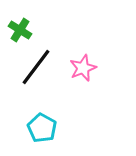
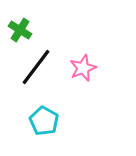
cyan pentagon: moved 2 px right, 7 px up
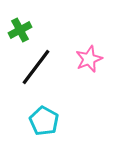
green cross: rotated 30 degrees clockwise
pink star: moved 6 px right, 9 px up
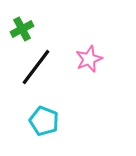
green cross: moved 2 px right, 1 px up
cyan pentagon: rotated 8 degrees counterclockwise
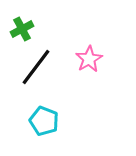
pink star: rotated 8 degrees counterclockwise
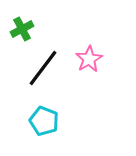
black line: moved 7 px right, 1 px down
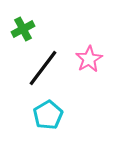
green cross: moved 1 px right
cyan pentagon: moved 4 px right, 6 px up; rotated 20 degrees clockwise
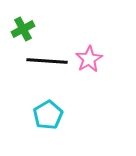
black line: moved 4 px right, 7 px up; rotated 57 degrees clockwise
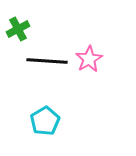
green cross: moved 5 px left
cyan pentagon: moved 3 px left, 6 px down
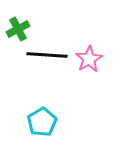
black line: moved 6 px up
cyan pentagon: moved 3 px left, 1 px down
